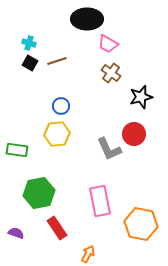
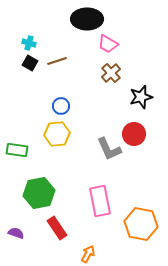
brown cross: rotated 12 degrees clockwise
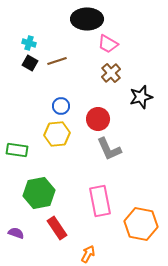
red circle: moved 36 px left, 15 px up
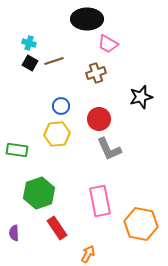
brown line: moved 3 px left
brown cross: moved 15 px left; rotated 24 degrees clockwise
red circle: moved 1 px right
green hexagon: rotated 8 degrees counterclockwise
purple semicircle: moved 2 px left; rotated 112 degrees counterclockwise
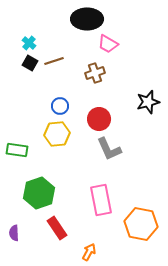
cyan cross: rotated 24 degrees clockwise
brown cross: moved 1 px left
black star: moved 7 px right, 5 px down
blue circle: moved 1 px left
pink rectangle: moved 1 px right, 1 px up
orange arrow: moved 1 px right, 2 px up
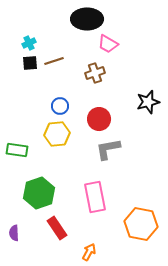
cyan cross: rotated 24 degrees clockwise
black square: rotated 35 degrees counterclockwise
gray L-shape: moved 1 px left; rotated 104 degrees clockwise
pink rectangle: moved 6 px left, 3 px up
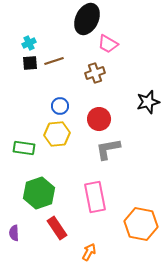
black ellipse: rotated 64 degrees counterclockwise
green rectangle: moved 7 px right, 2 px up
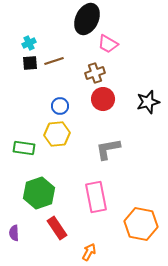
red circle: moved 4 px right, 20 px up
pink rectangle: moved 1 px right
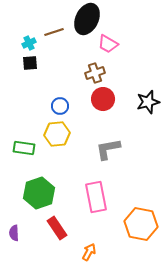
brown line: moved 29 px up
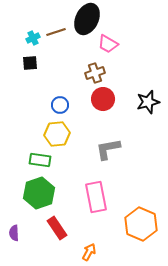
brown line: moved 2 px right
cyan cross: moved 4 px right, 5 px up
blue circle: moved 1 px up
green rectangle: moved 16 px right, 12 px down
orange hexagon: rotated 12 degrees clockwise
